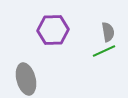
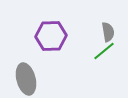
purple hexagon: moved 2 px left, 6 px down
green line: rotated 15 degrees counterclockwise
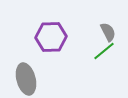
gray semicircle: rotated 18 degrees counterclockwise
purple hexagon: moved 1 px down
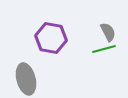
purple hexagon: moved 1 px down; rotated 12 degrees clockwise
green line: moved 2 px up; rotated 25 degrees clockwise
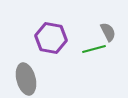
green line: moved 10 px left
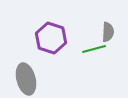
gray semicircle: rotated 30 degrees clockwise
purple hexagon: rotated 8 degrees clockwise
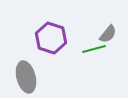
gray semicircle: moved 2 px down; rotated 36 degrees clockwise
gray ellipse: moved 2 px up
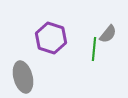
green line: rotated 70 degrees counterclockwise
gray ellipse: moved 3 px left
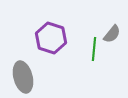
gray semicircle: moved 4 px right
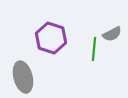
gray semicircle: rotated 24 degrees clockwise
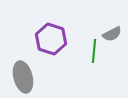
purple hexagon: moved 1 px down
green line: moved 2 px down
